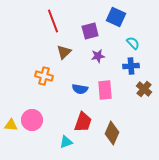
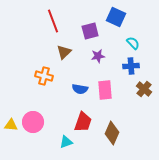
pink circle: moved 1 px right, 2 px down
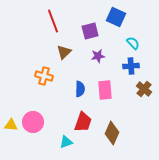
blue semicircle: rotated 98 degrees counterclockwise
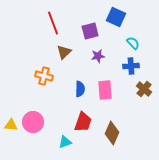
red line: moved 2 px down
cyan triangle: moved 1 px left
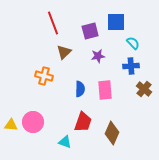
blue square: moved 5 px down; rotated 24 degrees counterclockwise
cyan triangle: rotated 40 degrees clockwise
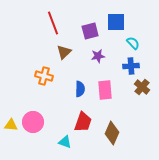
brown cross: moved 2 px left, 2 px up
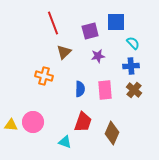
brown cross: moved 8 px left, 3 px down
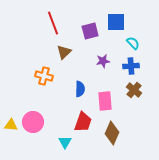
purple star: moved 5 px right, 5 px down
pink rectangle: moved 11 px down
cyan triangle: rotated 40 degrees clockwise
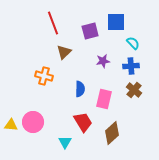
pink rectangle: moved 1 px left, 2 px up; rotated 18 degrees clockwise
red trapezoid: rotated 50 degrees counterclockwise
brown diamond: rotated 25 degrees clockwise
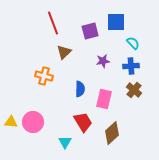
yellow triangle: moved 3 px up
